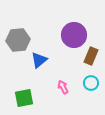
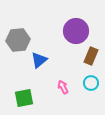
purple circle: moved 2 px right, 4 px up
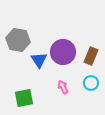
purple circle: moved 13 px left, 21 px down
gray hexagon: rotated 15 degrees clockwise
blue triangle: rotated 24 degrees counterclockwise
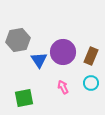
gray hexagon: rotated 20 degrees counterclockwise
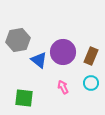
blue triangle: rotated 18 degrees counterclockwise
green square: rotated 18 degrees clockwise
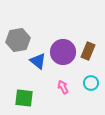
brown rectangle: moved 3 px left, 5 px up
blue triangle: moved 1 px left, 1 px down
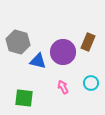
gray hexagon: moved 2 px down; rotated 25 degrees clockwise
brown rectangle: moved 9 px up
blue triangle: rotated 24 degrees counterclockwise
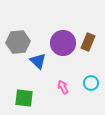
gray hexagon: rotated 20 degrees counterclockwise
purple circle: moved 9 px up
blue triangle: rotated 30 degrees clockwise
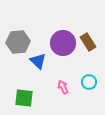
brown rectangle: rotated 54 degrees counterclockwise
cyan circle: moved 2 px left, 1 px up
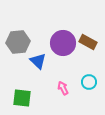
brown rectangle: rotated 30 degrees counterclockwise
pink arrow: moved 1 px down
green square: moved 2 px left
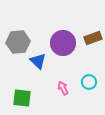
brown rectangle: moved 5 px right, 4 px up; rotated 48 degrees counterclockwise
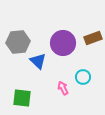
cyan circle: moved 6 px left, 5 px up
